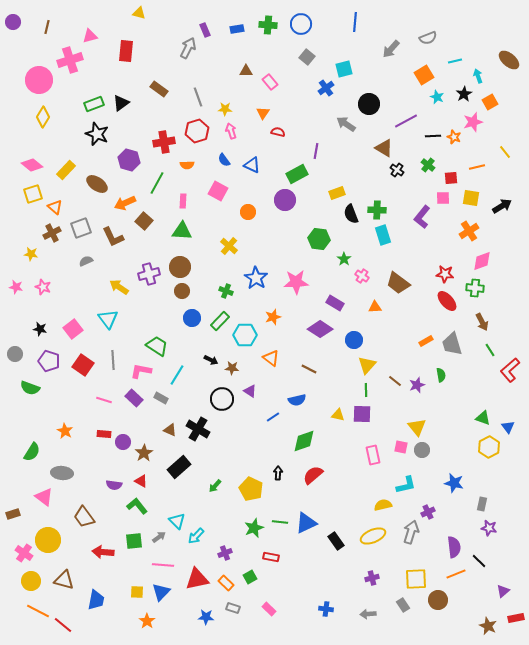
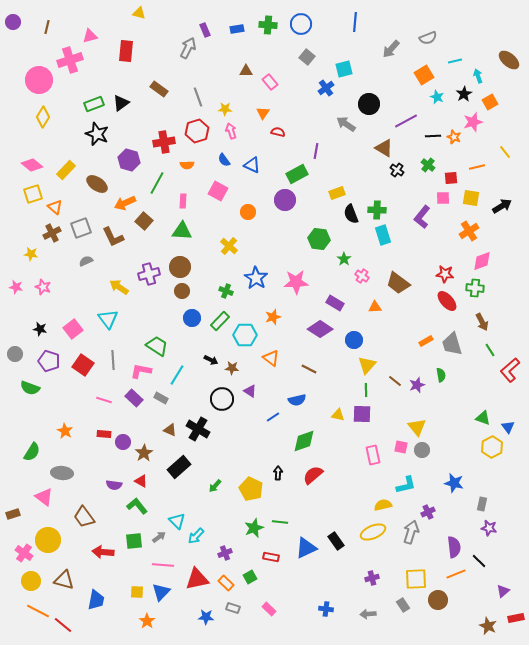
yellow hexagon at (489, 447): moved 3 px right
blue triangle at (306, 523): moved 25 px down
yellow ellipse at (373, 536): moved 4 px up
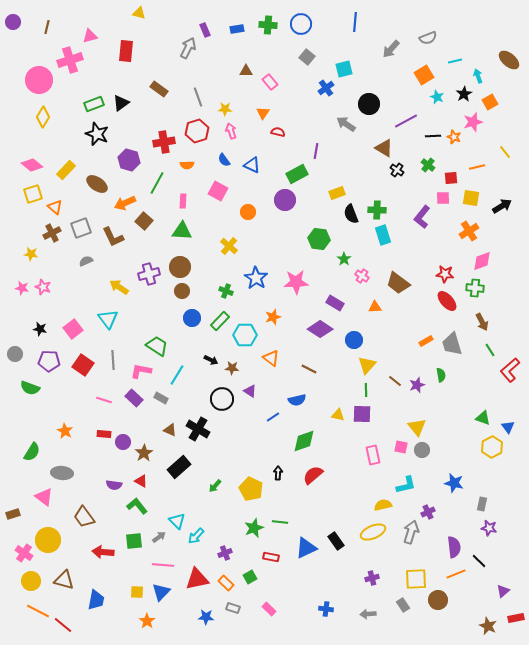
pink star at (16, 287): moved 6 px right, 1 px down
purple pentagon at (49, 361): rotated 15 degrees counterclockwise
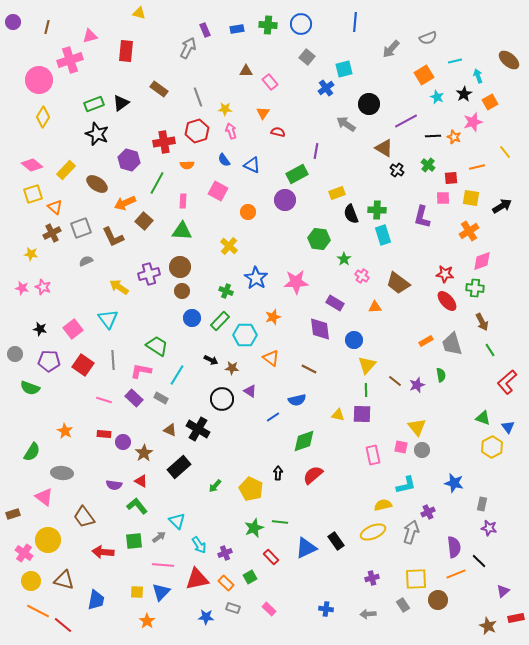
purple L-shape at (422, 217): rotated 25 degrees counterclockwise
purple diamond at (320, 329): rotated 50 degrees clockwise
red L-shape at (510, 370): moved 3 px left, 12 px down
cyan arrow at (196, 536): moved 3 px right, 9 px down; rotated 78 degrees counterclockwise
red rectangle at (271, 557): rotated 35 degrees clockwise
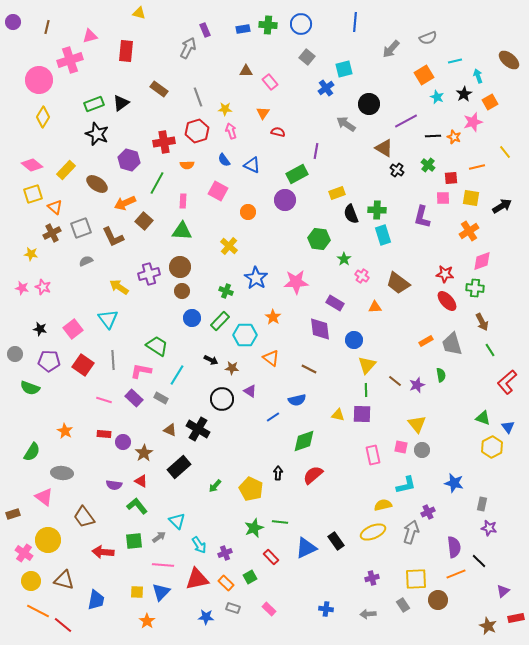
blue rectangle at (237, 29): moved 6 px right
orange star at (273, 317): rotated 21 degrees counterclockwise
yellow triangle at (417, 427): moved 3 px up
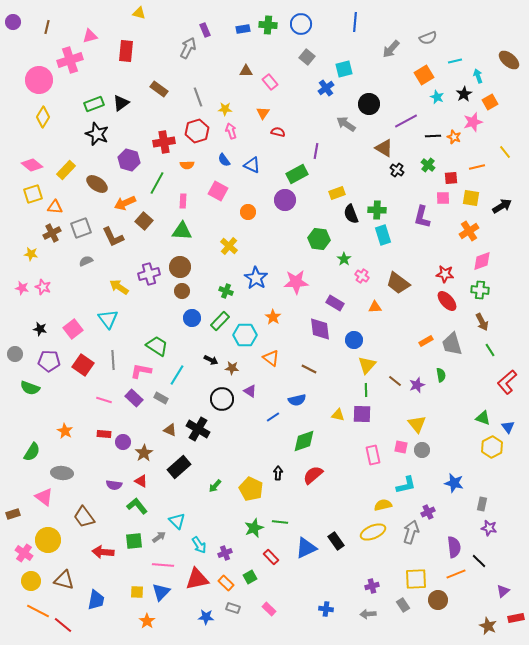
orange triangle at (55, 207): rotated 35 degrees counterclockwise
green cross at (475, 288): moved 5 px right, 2 px down
purple cross at (372, 578): moved 8 px down
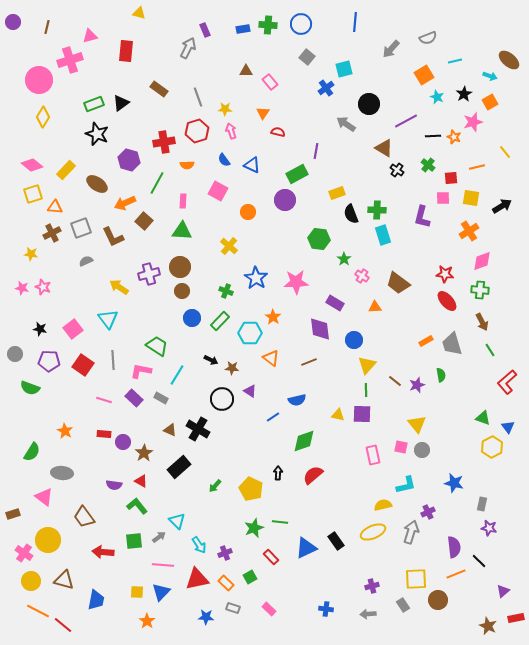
cyan arrow at (478, 76): moved 12 px right; rotated 128 degrees clockwise
cyan hexagon at (245, 335): moved 5 px right, 2 px up
brown line at (309, 369): moved 7 px up; rotated 49 degrees counterclockwise
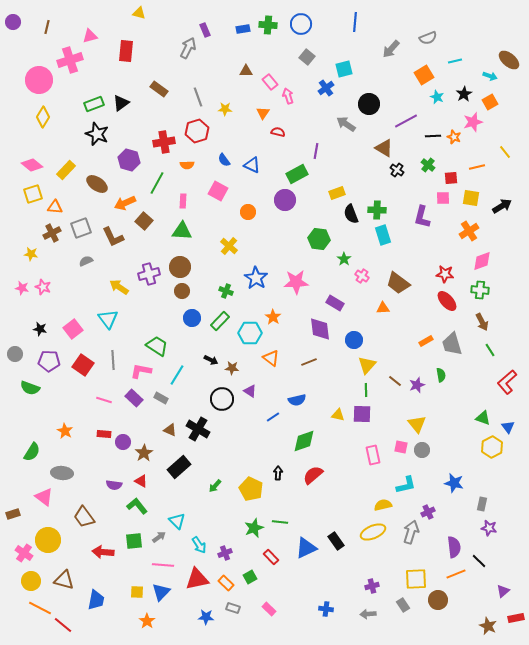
pink arrow at (231, 131): moved 57 px right, 35 px up
orange triangle at (375, 307): moved 8 px right, 1 px down
orange line at (38, 611): moved 2 px right, 3 px up
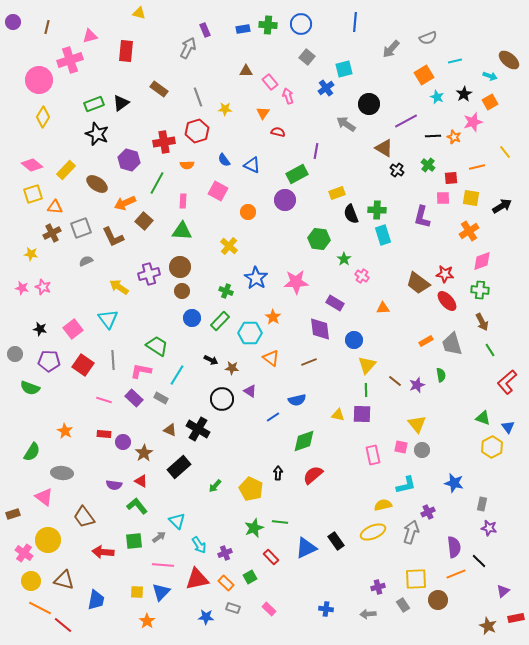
brown trapezoid at (398, 283): moved 20 px right
purple cross at (372, 586): moved 6 px right, 1 px down
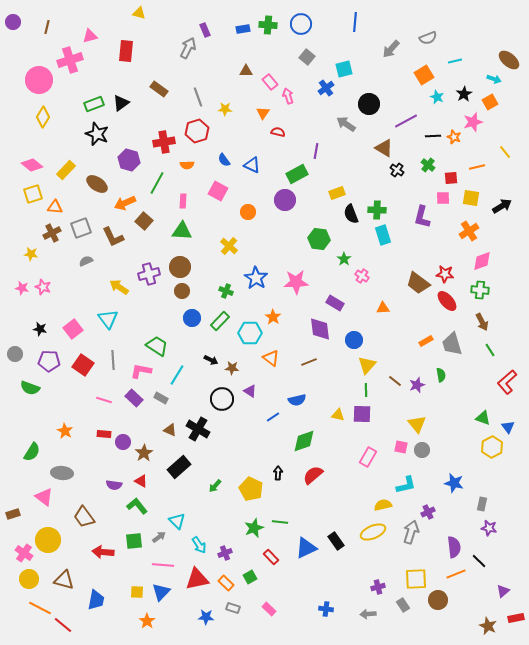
cyan arrow at (490, 76): moved 4 px right, 3 px down
pink rectangle at (373, 455): moved 5 px left, 2 px down; rotated 42 degrees clockwise
yellow circle at (31, 581): moved 2 px left, 2 px up
